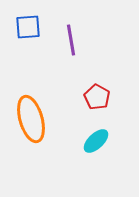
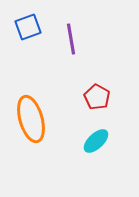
blue square: rotated 16 degrees counterclockwise
purple line: moved 1 px up
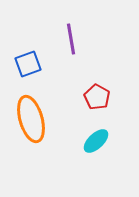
blue square: moved 37 px down
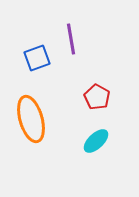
blue square: moved 9 px right, 6 px up
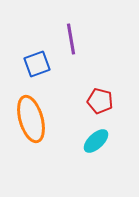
blue square: moved 6 px down
red pentagon: moved 3 px right, 4 px down; rotated 15 degrees counterclockwise
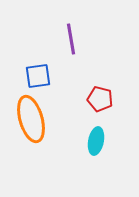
blue square: moved 1 px right, 12 px down; rotated 12 degrees clockwise
red pentagon: moved 2 px up
cyan ellipse: rotated 36 degrees counterclockwise
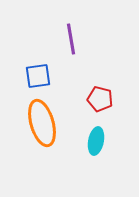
orange ellipse: moved 11 px right, 4 px down
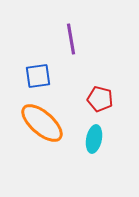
orange ellipse: rotated 33 degrees counterclockwise
cyan ellipse: moved 2 px left, 2 px up
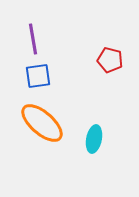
purple line: moved 38 px left
red pentagon: moved 10 px right, 39 px up
